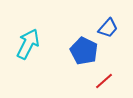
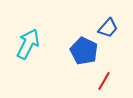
red line: rotated 18 degrees counterclockwise
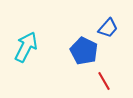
cyan arrow: moved 2 px left, 3 px down
red line: rotated 60 degrees counterclockwise
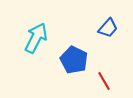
cyan arrow: moved 10 px right, 9 px up
blue pentagon: moved 10 px left, 9 px down
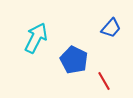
blue trapezoid: moved 3 px right
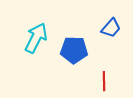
blue pentagon: moved 10 px up; rotated 24 degrees counterclockwise
red line: rotated 30 degrees clockwise
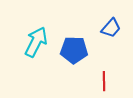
cyan arrow: moved 4 px down
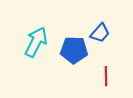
blue trapezoid: moved 11 px left, 5 px down
red line: moved 2 px right, 5 px up
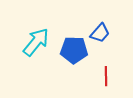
cyan arrow: rotated 12 degrees clockwise
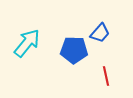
cyan arrow: moved 9 px left, 1 px down
red line: rotated 12 degrees counterclockwise
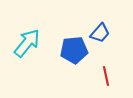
blue pentagon: rotated 8 degrees counterclockwise
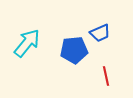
blue trapezoid: rotated 25 degrees clockwise
